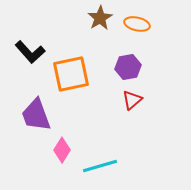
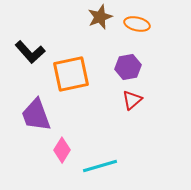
brown star: moved 1 px up; rotated 10 degrees clockwise
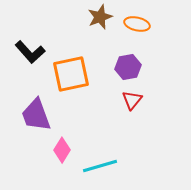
red triangle: rotated 10 degrees counterclockwise
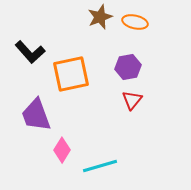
orange ellipse: moved 2 px left, 2 px up
